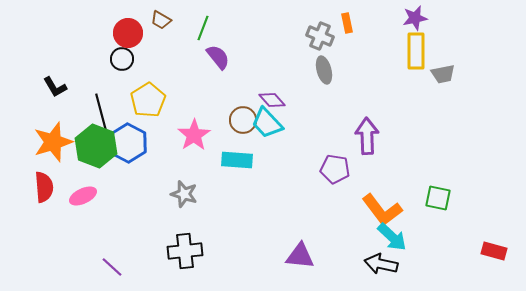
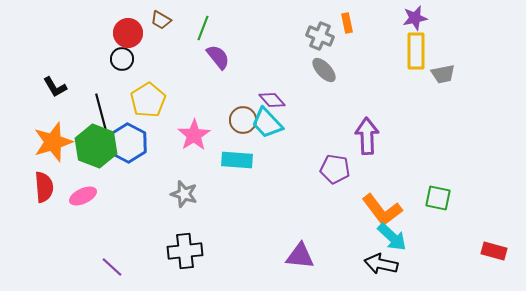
gray ellipse: rotated 28 degrees counterclockwise
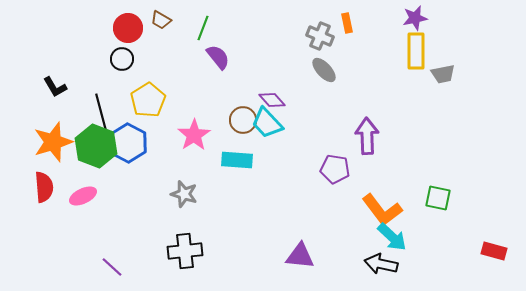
red circle: moved 5 px up
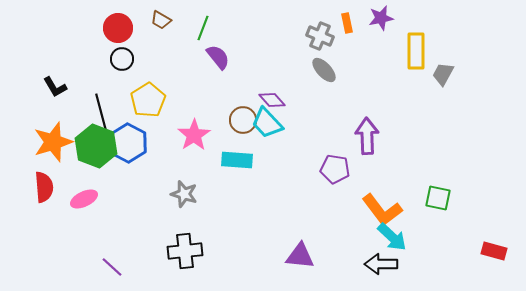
purple star: moved 34 px left
red circle: moved 10 px left
gray trapezoid: rotated 130 degrees clockwise
pink ellipse: moved 1 px right, 3 px down
black arrow: rotated 12 degrees counterclockwise
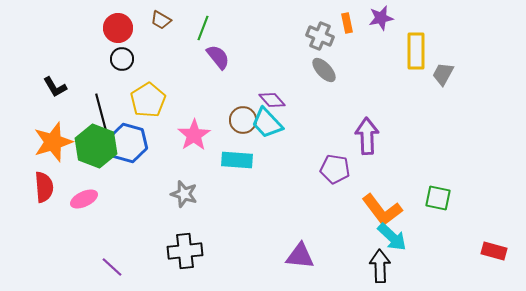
blue hexagon: rotated 12 degrees counterclockwise
black arrow: moved 1 px left, 2 px down; rotated 88 degrees clockwise
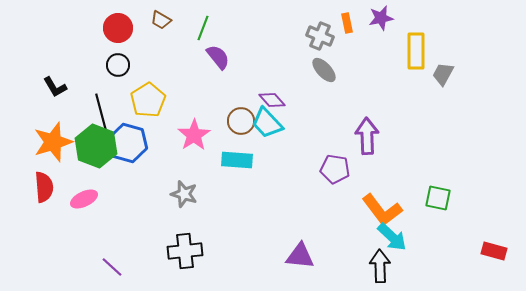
black circle: moved 4 px left, 6 px down
brown circle: moved 2 px left, 1 px down
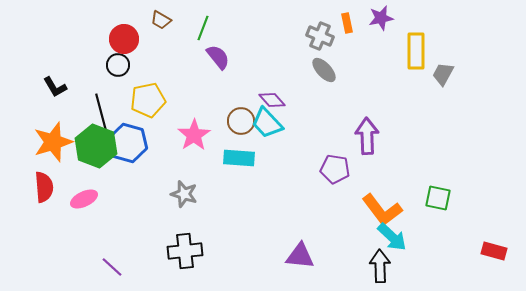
red circle: moved 6 px right, 11 px down
yellow pentagon: rotated 20 degrees clockwise
cyan rectangle: moved 2 px right, 2 px up
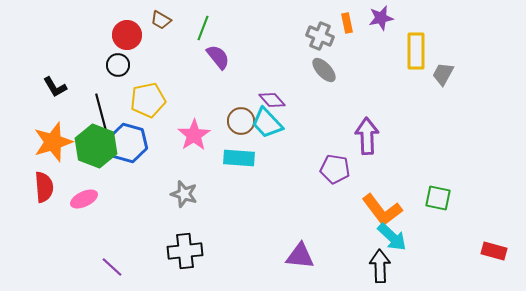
red circle: moved 3 px right, 4 px up
